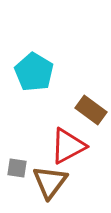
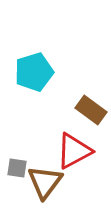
cyan pentagon: rotated 24 degrees clockwise
red triangle: moved 6 px right, 5 px down
brown triangle: moved 5 px left
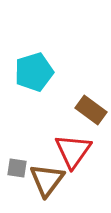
red triangle: moved 1 px left; rotated 27 degrees counterclockwise
brown triangle: moved 2 px right, 2 px up
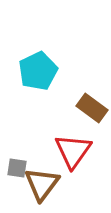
cyan pentagon: moved 4 px right, 1 px up; rotated 9 degrees counterclockwise
brown rectangle: moved 1 px right, 2 px up
brown triangle: moved 5 px left, 4 px down
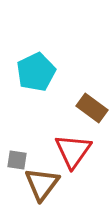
cyan pentagon: moved 2 px left, 1 px down
gray square: moved 8 px up
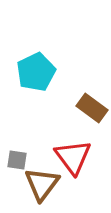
red triangle: moved 6 px down; rotated 12 degrees counterclockwise
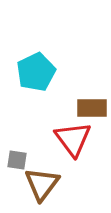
brown rectangle: rotated 36 degrees counterclockwise
red triangle: moved 18 px up
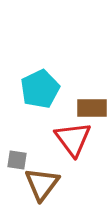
cyan pentagon: moved 4 px right, 17 px down
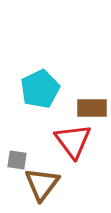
red triangle: moved 2 px down
